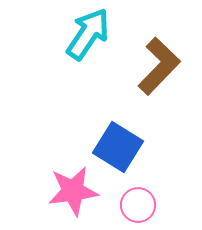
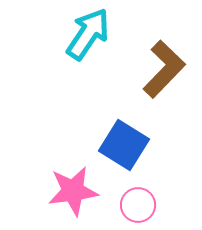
brown L-shape: moved 5 px right, 3 px down
blue square: moved 6 px right, 2 px up
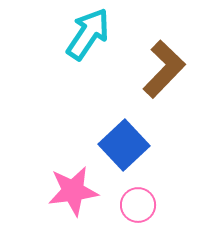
blue square: rotated 15 degrees clockwise
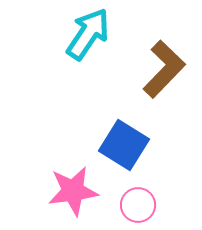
blue square: rotated 15 degrees counterclockwise
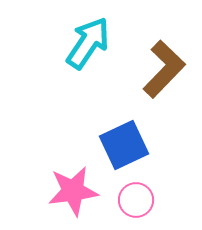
cyan arrow: moved 9 px down
blue square: rotated 33 degrees clockwise
pink circle: moved 2 px left, 5 px up
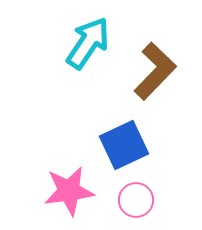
brown L-shape: moved 9 px left, 2 px down
pink star: moved 4 px left
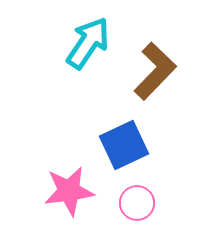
pink circle: moved 1 px right, 3 px down
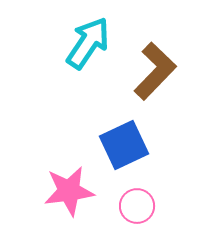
pink circle: moved 3 px down
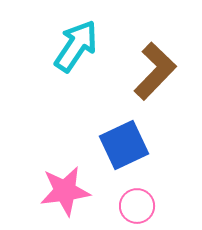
cyan arrow: moved 12 px left, 3 px down
pink star: moved 4 px left
